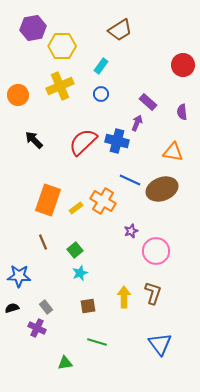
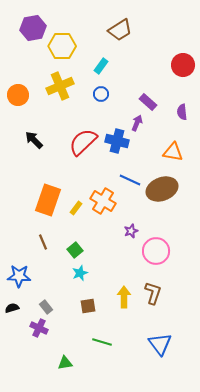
yellow rectangle: rotated 16 degrees counterclockwise
purple cross: moved 2 px right
green line: moved 5 px right
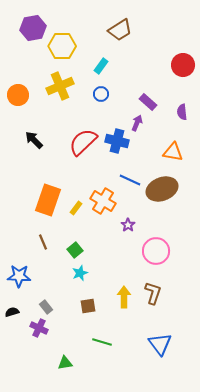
purple star: moved 3 px left, 6 px up; rotated 16 degrees counterclockwise
black semicircle: moved 4 px down
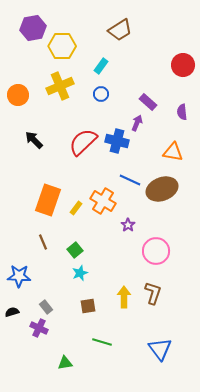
blue triangle: moved 5 px down
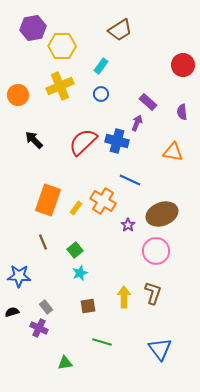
brown ellipse: moved 25 px down
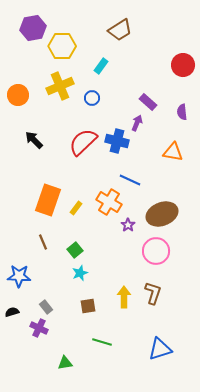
blue circle: moved 9 px left, 4 px down
orange cross: moved 6 px right, 1 px down
blue triangle: rotated 50 degrees clockwise
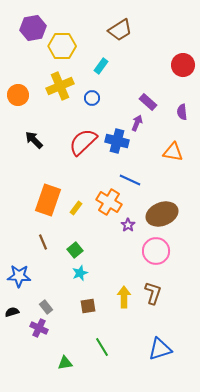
green line: moved 5 px down; rotated 42 degrees clockwise
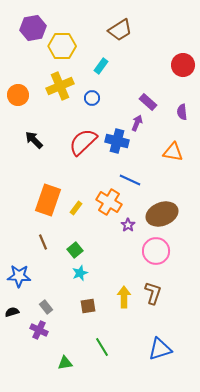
purple cross: moved 2 px down
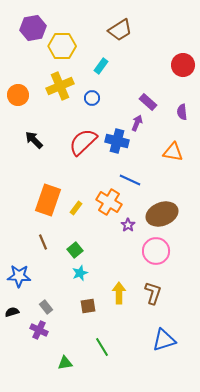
yellow arrow: moved 5 px left, 4 px up
blue triangle: moved 4 px right, 9 px up
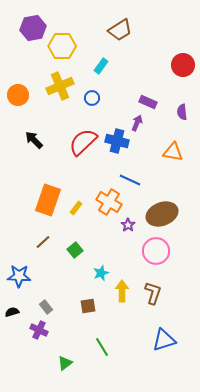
purple rectangle: rotated 18 degrees counterclockwise
brown line: rotated 70 degrees clockwise
cyan star: moved 21 px right
yellow arrow: moved 3 px right, 2 px up
green triangle: rotated 28 degrees counterclockwise
